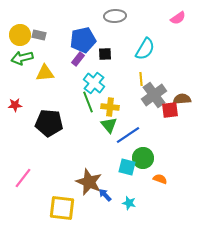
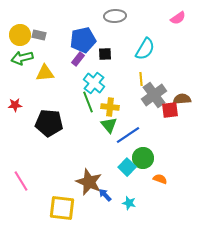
cyan square: rotated 30 degrees clockwise
pink line: moved 2 px left, 3 px down; rotated 70 degrees counterclockwise
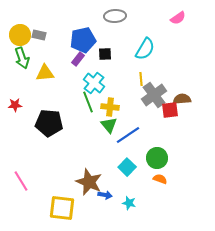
green arrow: rotated 95 degrees counterclockwise
green circle: moved 14 px right
blue arrow: rotated 144 degrees clockwise
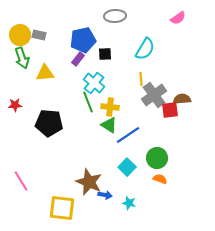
green triangle: rotated 18 degrees counterclockwise
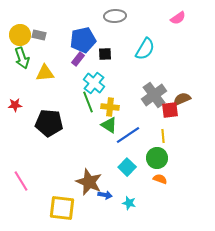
yellow line: moved 22 px right, 57 px down
brown semicircle: rotated 18 degrees counterclockwise
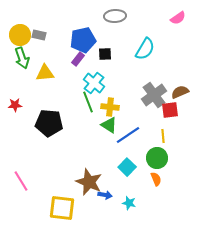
brown semicircle: moved 2 px left, 7 px up
orange semicircle: moved 4 px left; rotated 48 degrees clockwise
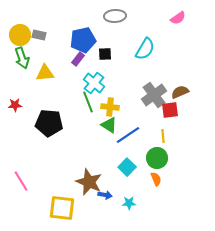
cyan star: rotated 16 degrees counterclockwise
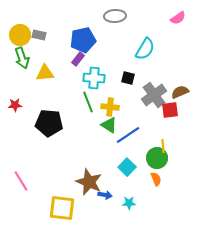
black square: moved 23 px right, 24 px down; rotated 16 degrees clockwise
cyan cross: moved 5 px up; rotated 35 degrees counterclockwise
yellow line: moved 10 px down
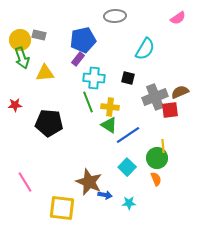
yellow circle: moved 5 px down
gray cross: moved 1 px right, 2 px down; rotated 15 degrees clockwise
pink line: moved 4 px right, 1 px down
